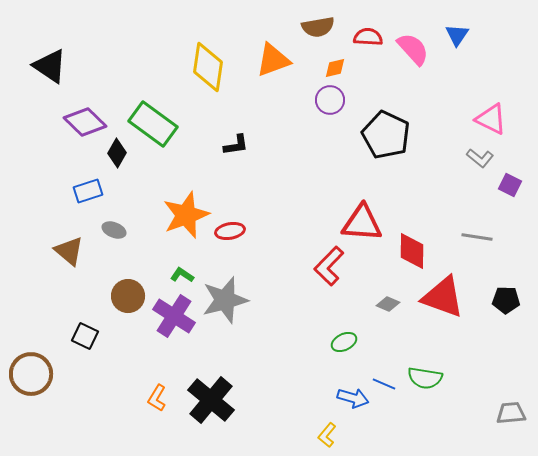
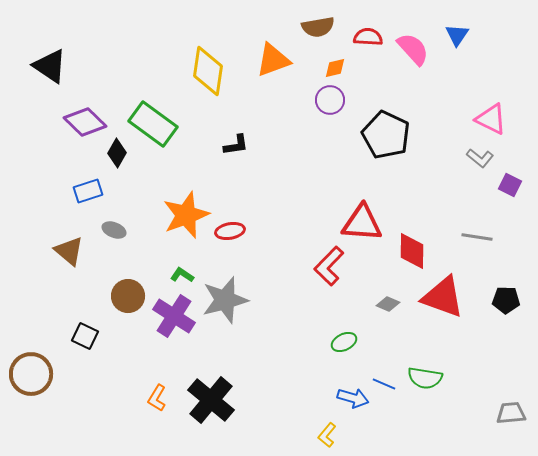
yellow diamond at (208, 67): moved 4 px down
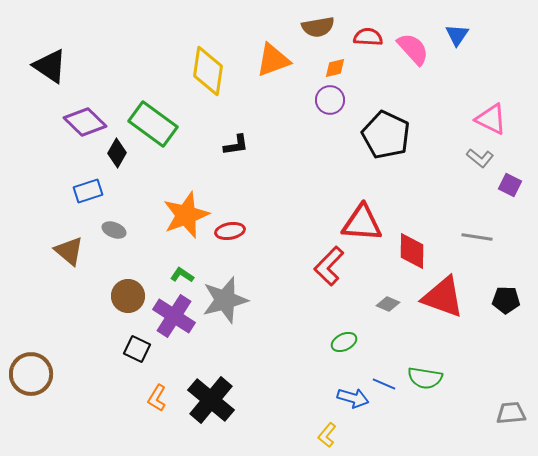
black square at (85, 336): moved 52 px right, 13 px down
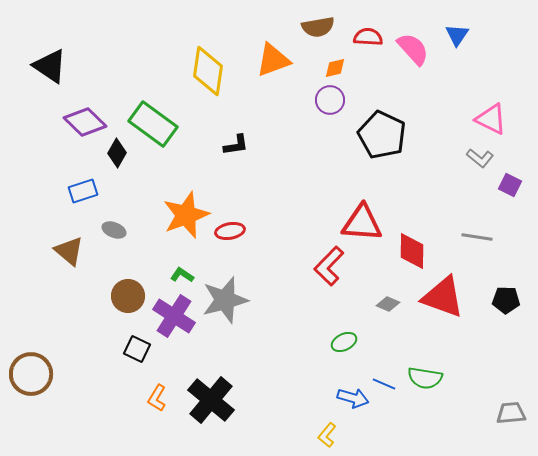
black pentagon at (386, 135): moved 4 px left
blue rectangle at (88, 191): moved 5 px left
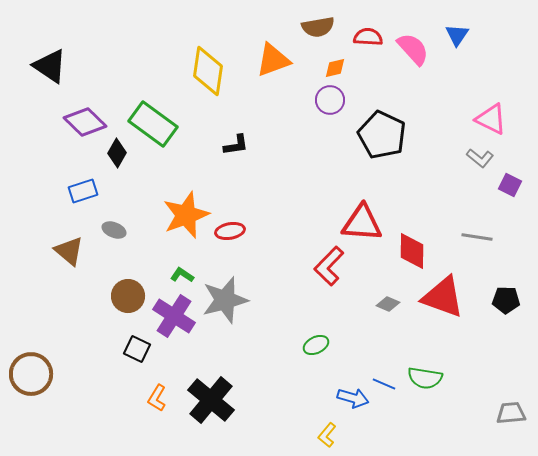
green ellipse at (344, 342): moved 28 px left, 3 px down
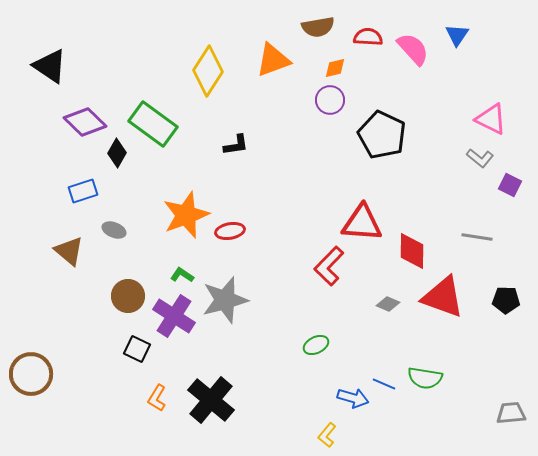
yellow diamond at (208, 71): rotated 24 degrees clockwise
